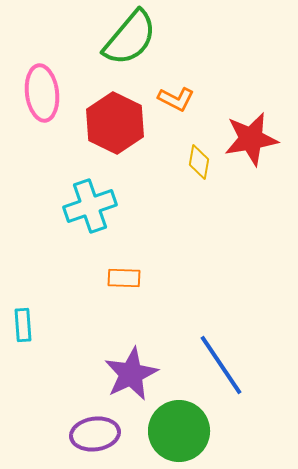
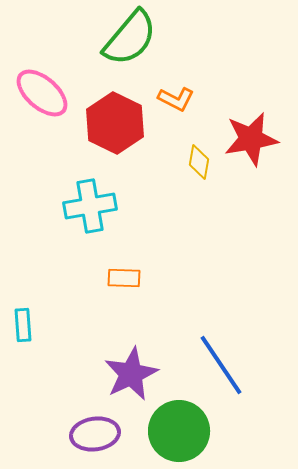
pink ellipse: rotated 42 degrees counterclockwise
cyan cross: rotated 9 degrees clockwise
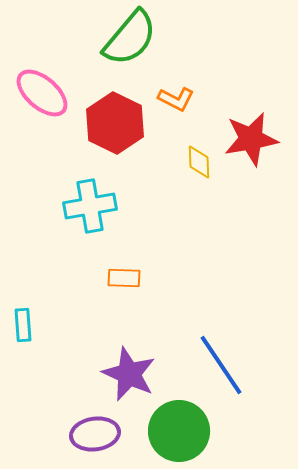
yellow diamond: rotated 12 degrees counterclockwise
purple star: moved 2 px left; rotated 22 degrees counterclockwise
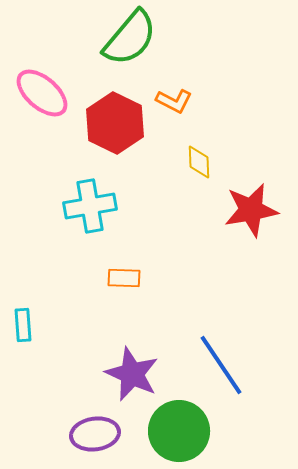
orange L-shape: moved 2 px left, 2 px down
red star: moved 71 px down
purple star: moved 3 px right
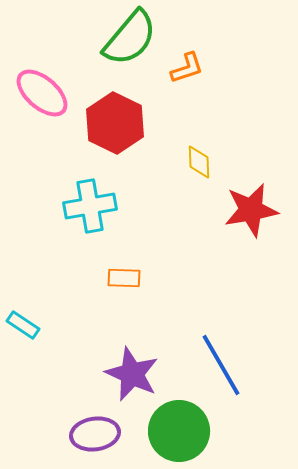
orange L-shape: moved 13 px right, 33 px up; rotated 45 degrees counterclockwise
cyan rectangle: rotated 52 degrees counterclockwise
blue line: rotated 4 degrees clockwise
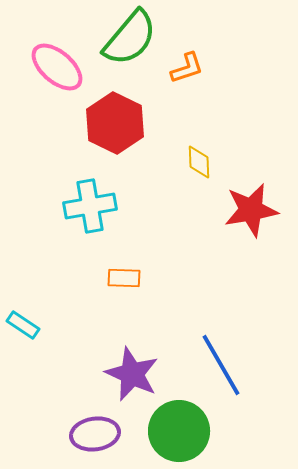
pink ellipse: moved 15 px right, 26 px up
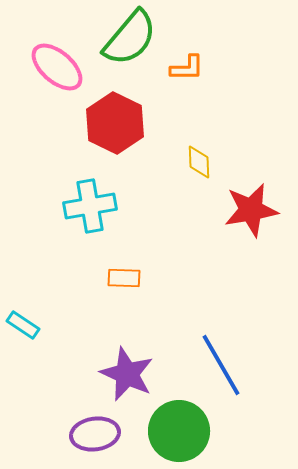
orange L-shape: rotated 18 degrees clockwise
purple star: moved 5 px left
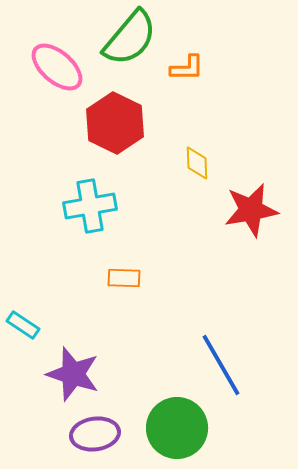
yellow diamond: moved 2 px left, 1 px down
purple star: moved 54 px left; rotated 6 degrees counterclockwise
green circle: moved 2 px left, 3 px up
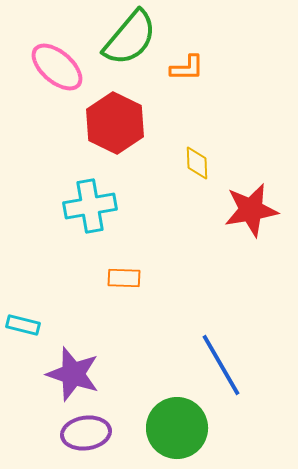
cyan rectangle: rotated 20 degrees counterclockwise
purple ellipse: moved 9 px left, 1 px up
